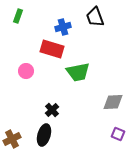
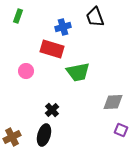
purple square: moved 3 px right, 4 px up
brown cross: moved 2 px up
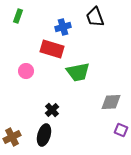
gray diamond: moved 2 px left
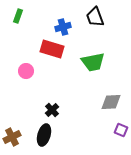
green trapezoid: moved 15 px right, 10 px up
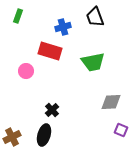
red rectangle: moved 2 px left, 2 px down
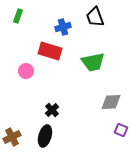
black ellipse: moved 1 px right, 1 px down
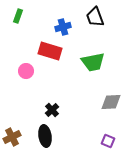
purple square: moved 13 px left, 11 px down
black ellipse: rotated 25 degrees counterclockwise
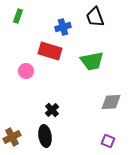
green trapezoid: moved 1 px left, 1 px up
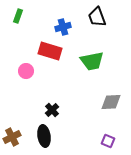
black trapezoid: moved 2 px right
black ellipse: moved 1 px left
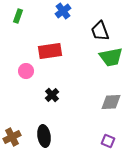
black trapezoid: moved 3 px right, 14 px down
blue cross: moved 16 px up; rotated 21 degrees counterclockwise
red rectangle: rotated 25 degrees counterclockwise
green trapezoid: moved 19 px right, 4 px up
black cross: moved 15 px up
